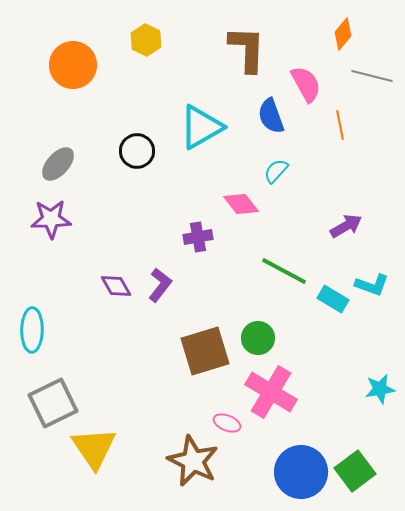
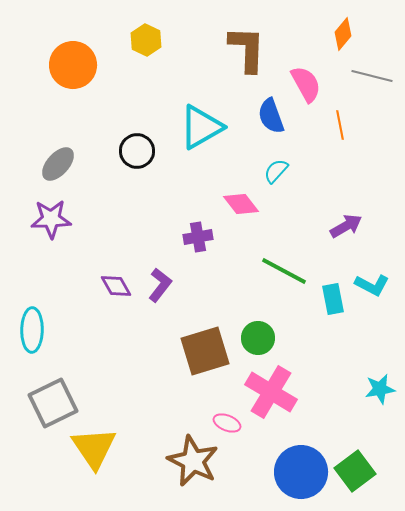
cyan L-shape: rotated 8 degrees clockwise
cyan rectangle: rotated 48 degrees clockwise
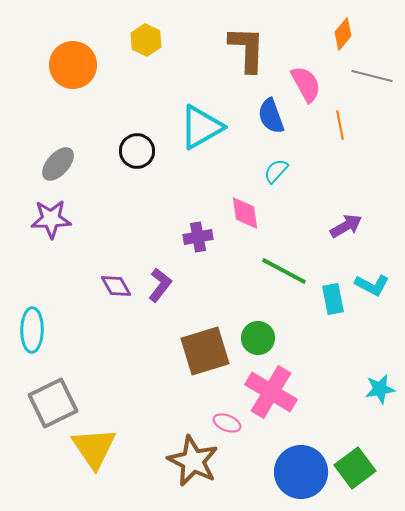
pink diamond: moved 4 px right, 9 px down; rotated 30 degrees clockwise
green square: moved 3 px up
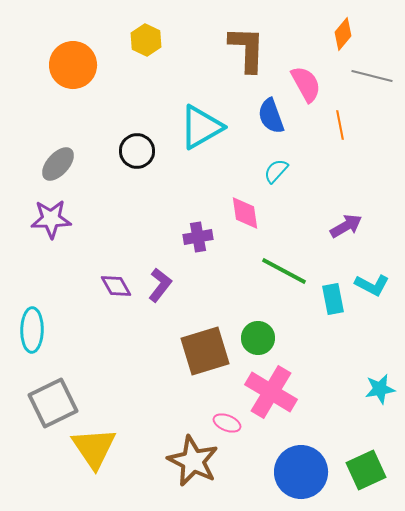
green square: moved 11 px right, 2 px down; rotated 12 degrees clockwise
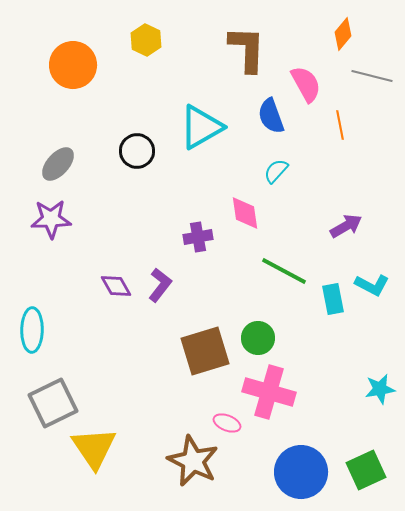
pink cross: moved 2 px left; rotated 15 degrees counterclockwise
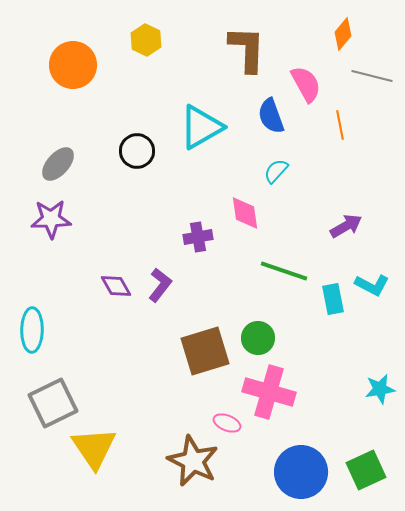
green line: rotated 9 degrees counterclockwise
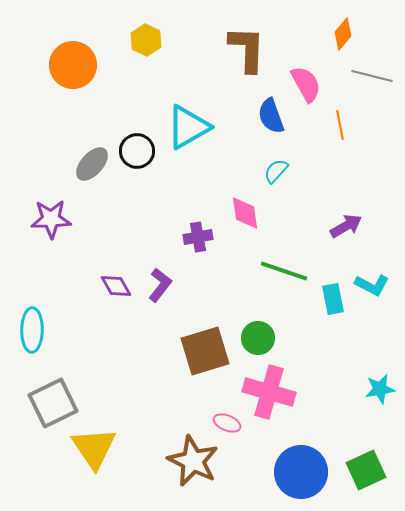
cyan triangle: moved 13 px left
gray ellipse: moved 34 px right
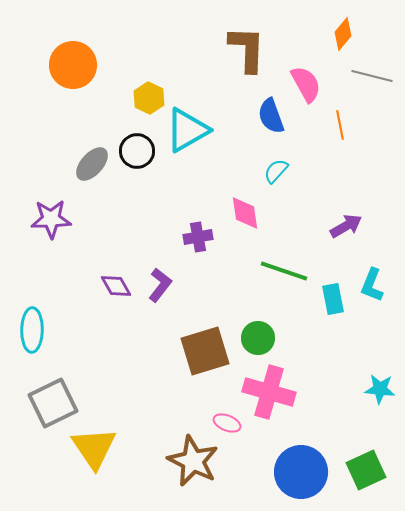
yellow hexagon: moved 3 px right, 58 px down
cyan triangle: moved 1 px left, 3 px down
cyan L-shape: rotated 84 degrees clockwise
cyan star: rotated 16 degrees clockwise
